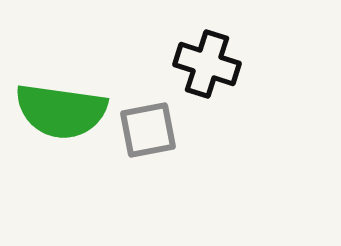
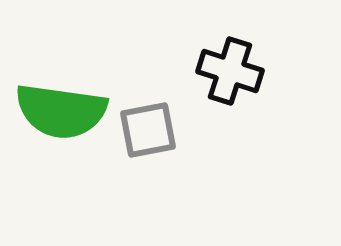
black cross: moved 23 px right, 7 px down
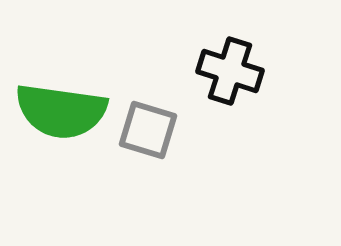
gray square: rotated 28 degrees clockwise
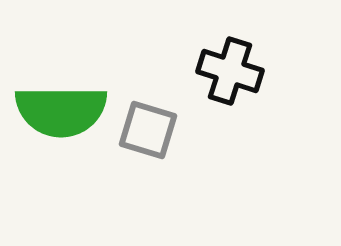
green semicircle: rotated 8 degrees counterclockwise
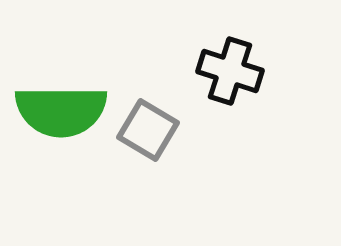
gray square: rotated 14 degrees clockwise
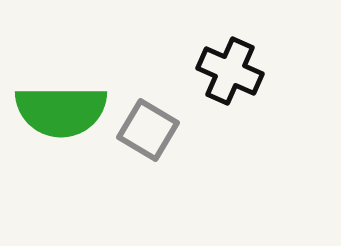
black cross: rotated 6 degrees clockwise
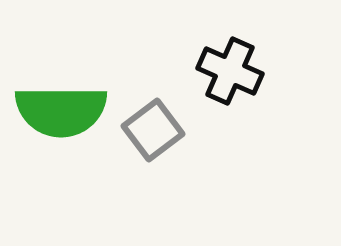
gray square: moved 5 px right; rotated 22 degrees clockwise
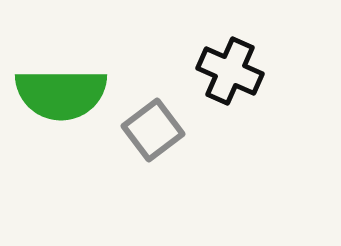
green semicircle: moved 17 px up
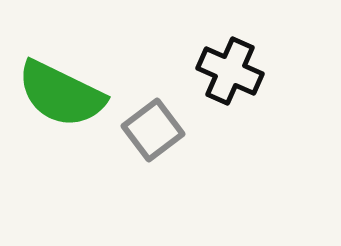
green semicircle: rotated 26 degrees clockwise
